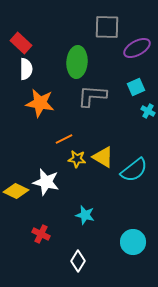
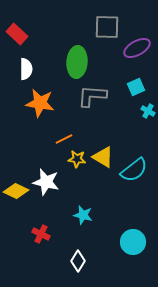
red rectangle: moved 4 px left, 9 px up
cyan star: moved 2 px left
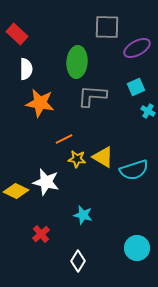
cyan semicircle: rotated 20 degrees clockwise
red cross: rotated 24 degrees clockwise
cyan circle: moved 4 px right, 6 px down
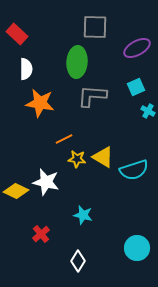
gray square: moved 12 px left
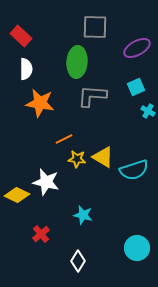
red rectangle: moved 4 px right, 2 px down
yellow diamond: moved 1 px right, 4 px down
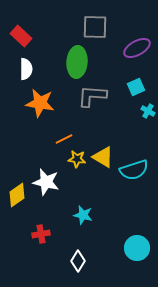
yellow diamond: rotated 60 degrees counterclockwise
red cross: rotated 30 degrees clockwise
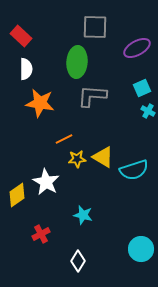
cyan square: moved 6 px right, 1 px down
yellow star: rotated 12 degrees counterclockwise
white star: rotated 16 degrees clockwise
red cross: rotated 18 degrees counterclockwise
cyan circle: moved 4 px right, 1 px down
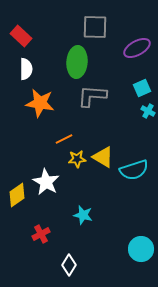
white diamond: moved 9 px left, 4 px down
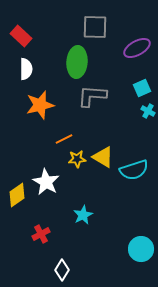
orange star: moved 2 px down; rotated 24 degrees counterclockwise
cyan star: rotated 30 degrees clockwise
white diamond: moved 7 px left, 5 px down
